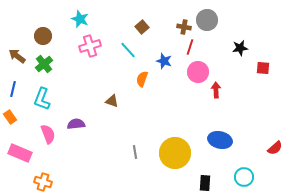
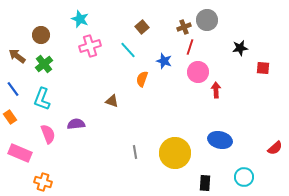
brown cross: rotated 32 degrees counterclockwise
brown circle: moved 2 px left, 1 px up
blue line: rotated 49 degrees counterclockwise
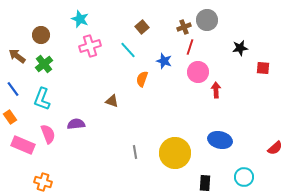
pink rectangle: moved 3 px right, 8 px up
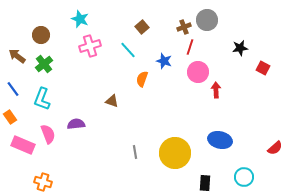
red square: rotated 24 degrees clockwise
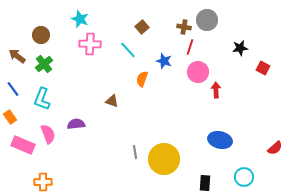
brown cross: rotated 32 degrees clockwise
pink cross: moved 2 px up; rotated 20 degrees clockwise
yellow circle: moved 11 px left, 6 px down
orange cross: rotated 18 degrees counterclockwise
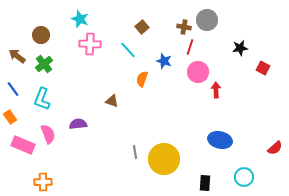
purple semicircle: moved 2 px right
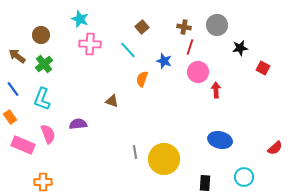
gray circle: moved 10 px right, 5 px down
